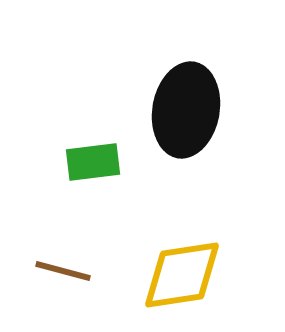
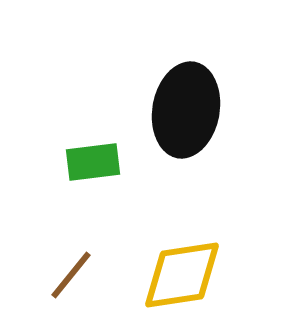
brown line: moved 8 px right, 4 px down; rotated 66 degrees counterclockwise
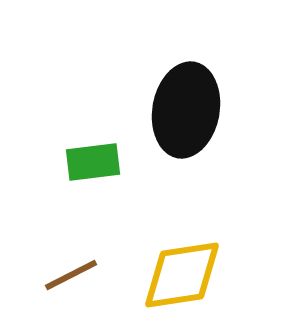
brown line: rotated 24 degrees clockwise
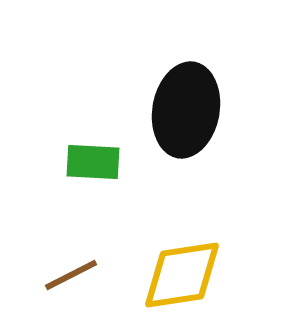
green rectangle: rotated 10 degrees clockwise
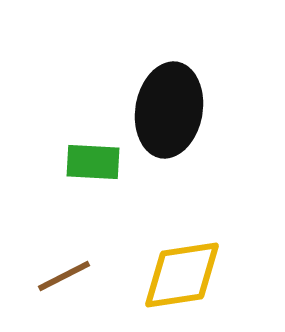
black ellipse: moved 17 px left
brown line: moved 7 px left, 1 px down
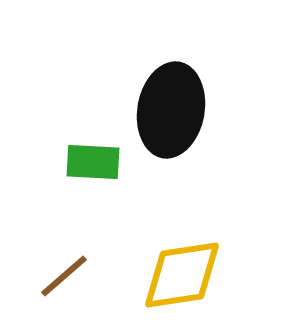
black ellipse: moved 2 px right
brown line: rotated 14 degrees counterclockwise
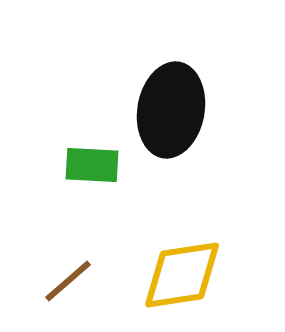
green rectangle: moved 1 px left, 3 px down
brown line: moved 4 px right, 5 px down
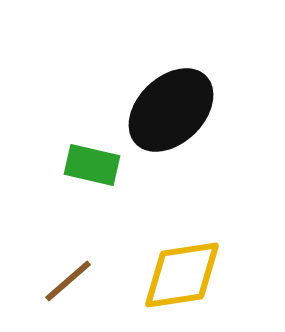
black ellipse: rotated 36 degrees clockwise
green rectangle: rotated 10 degrees clockwise
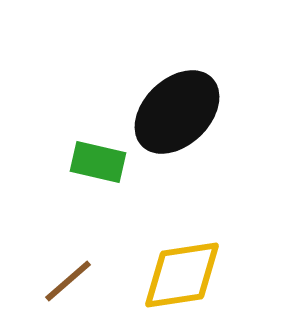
black ellipse: moved 6 px right, 2 px down
green rectangle: moved 6 px right, 3 px up
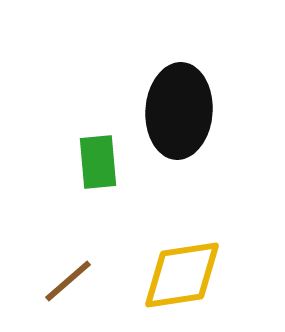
black ellipse: moved 2 px right, 1 px up; rotated 42 degrees counterclockwise
green rectangle: rotated 72 degrees clockwise
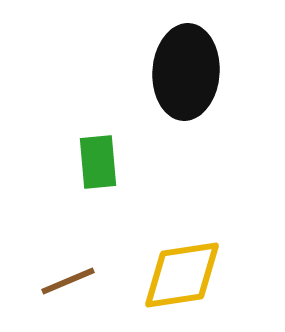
black ellipse: moved 7 px right, 39 px up
brown line: rotated 18 degrees clockwise
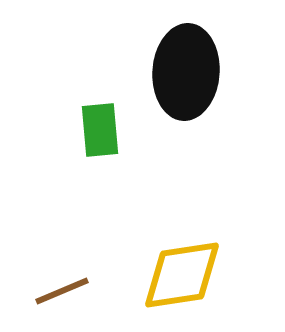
green rectangle: moved 2 px right, 32 px up
brown line: moved 6 px left, 10 px down
